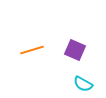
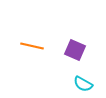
orange line: moved 4 px up; rotated 30 degrees clockwise
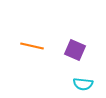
cyan semicircle: rotated 24 degrees counterclockwise
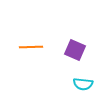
orange line: moved 1 px left, 1 px down; rotated 15 degrees counterclockwise
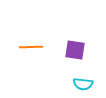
purple square: rotated 15 degrees counterclockwise
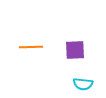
purple square: rotated 10 degrees counterclockwise
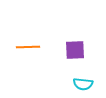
orange line: moved 3 px left
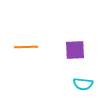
orange line: moved 2 px left
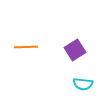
purple square: rotated 30 degrees counterclockwise
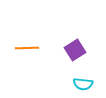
orange line: moved 1 px right, 1 px down
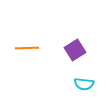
cyan semicircle: moved 1 px right
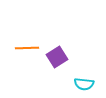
purple square: moved 18 px left, 7 px down
